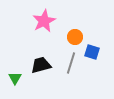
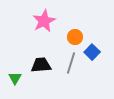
blue square: rotated 28 degrees clockwise
black trapezoid: rotated 10 degrees clockwise
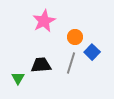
green triangle: moved 3 px right
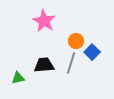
pink star: rotated 15 degrees counterclockwise
orange circle: moved 1 px right, 4 px down
black trapezoid: moved 3 px right
green triangle: rotated 48 degrees clockwise
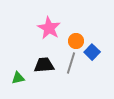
pink star: moved 5 px right, 7 px down
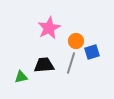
pink star: rotated 15 degrees clockwise
blue square: rotated 28 degrees clockwise
green triangle: moved 3 px right, 1 px up
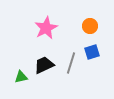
pink star: moved 3 px left
orange circle: moved 14 px right, 15 px up
black trapezoid: rotated 20 degrees counterclockwise
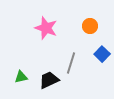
pink star: rotated 25 degrees counterclockwise
blue square: moved 10 px right, 2 px down; rotated 28 degrees counterclockwise
black trapezoid: moved 5 px right, 15 px down
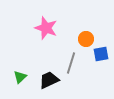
orange circle: moved 4 px left, 13 px down
blue square: moved 1 px left; rotated 35 degrees clockwise
green triangle: moved 1 px left; rotated 32 degrees counterclockwise
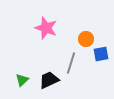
green triangle: moved 2 px right, 3 px down
